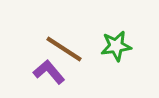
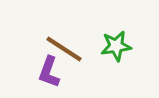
purple L-shape: rotated 120 degrees counterclockwise
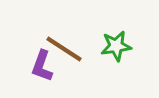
purple L-shape: moved 7 px left, 6 px up
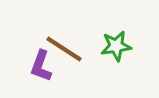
purple L-shape: moved 1 px left
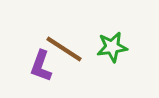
green star: moved 4 px left, 1 px down
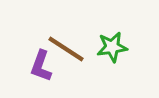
brown line: moved 2 px right
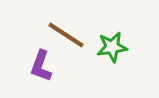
brown line: moved 14 px up
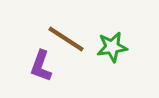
brown line: moved 4 px down
